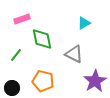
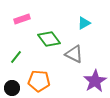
green diamond: moved 7 px right; rotated 25 degrees counterclockwise
green line: moved 2 px down
orange pentagon: moved 4 px left; rotated 10 degrees counterclockwise
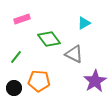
black circle: moved 2 px right
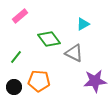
pink rectangle: moved 2 px left, 3 px up; rotated 21 degrees counterclockwise
cyan triangle: moved 1 px left, 1 px down
gray triangle: moved 1 px up
purple star: rotated 25 degrees clockwise
black circle: moved 1 px up
